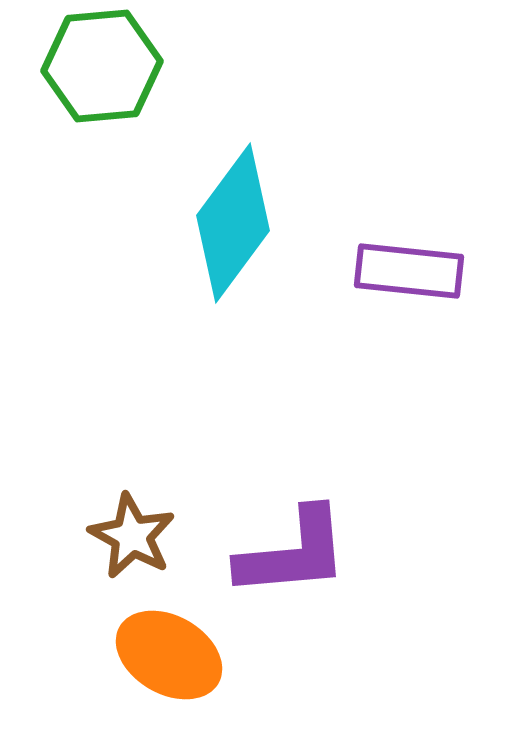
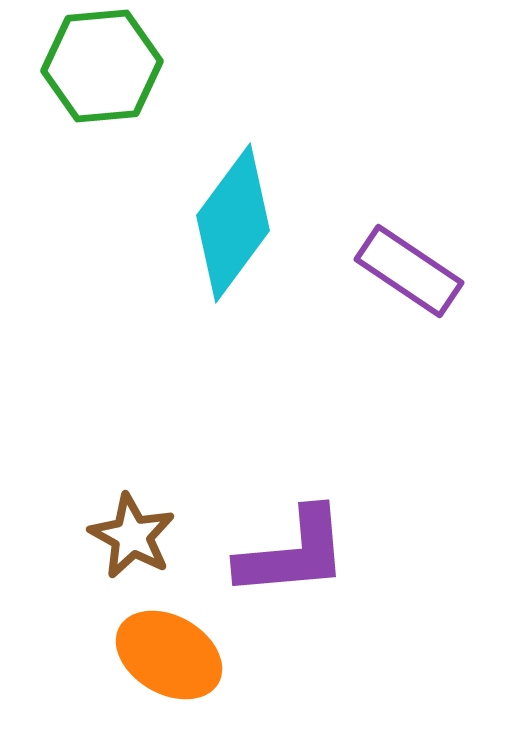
purple rectangle: rotated 28 degrees clockwise
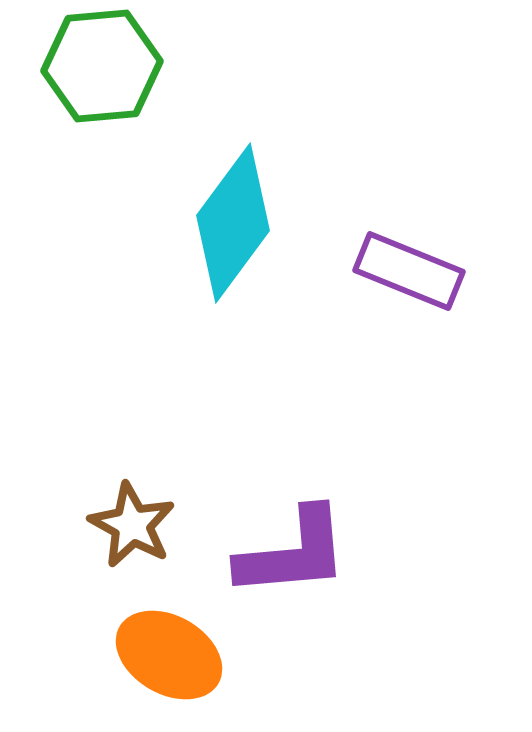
purple rectangle: rotated 12 degrees counterclockwise
brown star: moved 11 px up
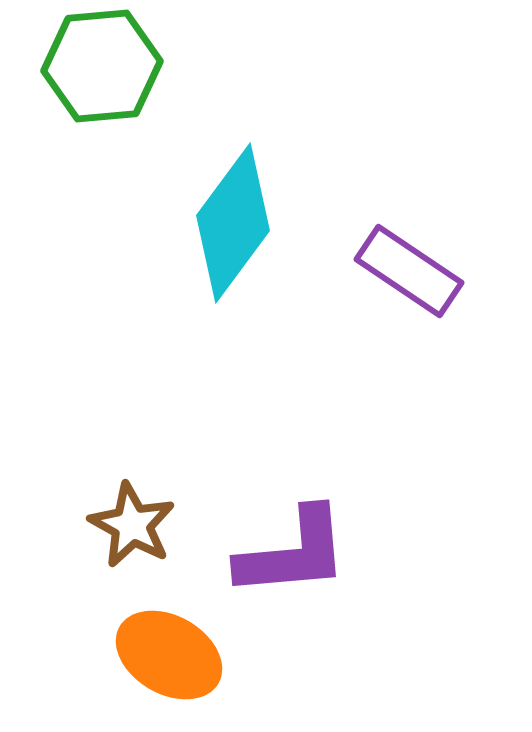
purple rectangle: rotated 12 degrees clockwise
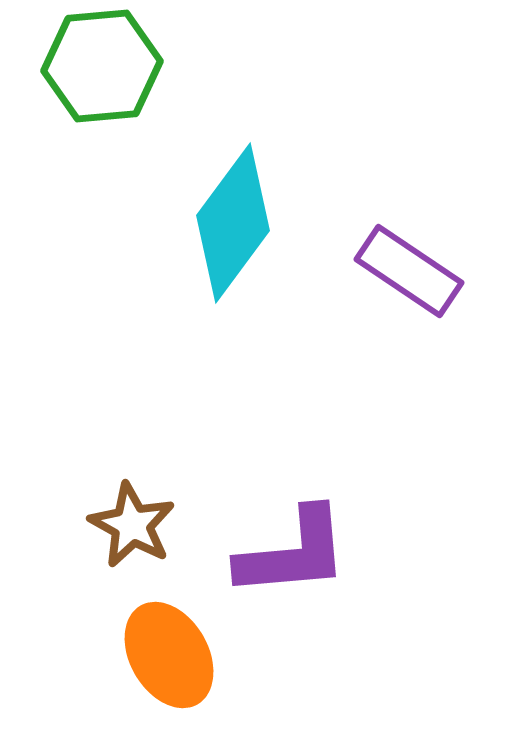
orange ellipse: rotated 30 degrees clockwise
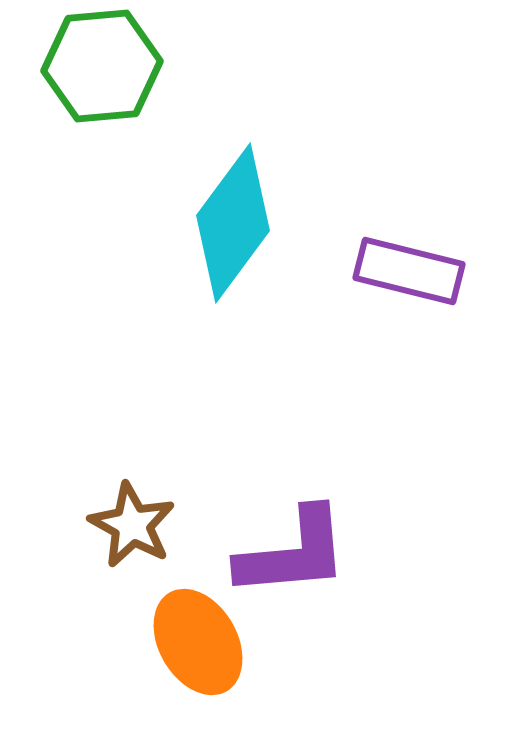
purple rectangle: rotated 20 degrees counterclockwise
orange ellipse: moved 29 px right, 13 px up
